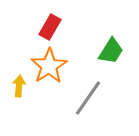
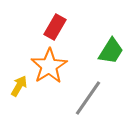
red rectangle: moved 5 px right
yellow arrow: rotated 25 degrees clockwise
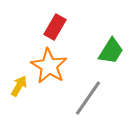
orange star: rotated 9 degrees counterclockwise
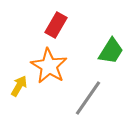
red rectangle: moved 1 px right, 2 px up
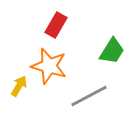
green trapezoid: moved 1 px right
orange star: rotated 15 degrees counterclockwise
gray line: moved 1 px right, 2 px up; rotated 27 degrees clockwise
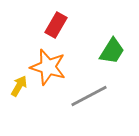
orange star: moved 1 px left, 1 px down
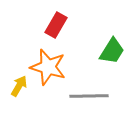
gray line: rotated 27 degrees clockwise
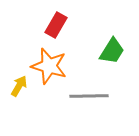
orange star: moved 1 px right, 1 px up
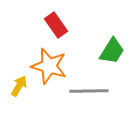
red rectangle: rotated 65 degrees counterclockwise
gray line: moved 5 px up
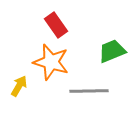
green trapezoid: rotated 144 degrees counterclockwise
orange star: moved 2 px right, 4 px up
